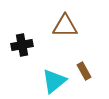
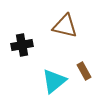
brown triangle: rotated 12 degrees clockwise
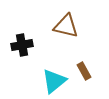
brown triangle: moved 1 px right
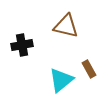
brown rectangle: moved 5 px right, 2 px up
cyan triangle: moved 7 px right, 1 px up
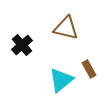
brown triangle: moved 2 px down
black cross: rotated 30 degrees counterclockwise
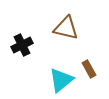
black cross: rotated 15 degrees clockwise
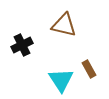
brown triangle: moved 2 px left, 3 px up
cyan triangle: rotated 24 degrees counterclockwise
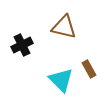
brown triangle: moved 2 px down
cyan triangle: rotated 12 degrees counterclockwise
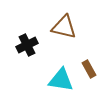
black cross: moved 5 px right
cyan triangle: rotated 36 degrees counterclockwise
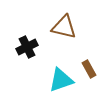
black cross: moved 2 px down
cyan triangle: rotated 28 degrees counterclockwise
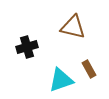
brown triangle: moved 9 px right
black cross: rotated 10 degrees clockwise
